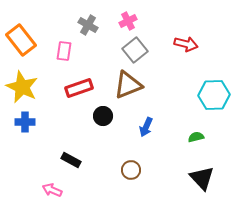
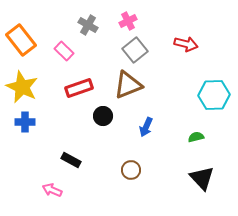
pink rectangle: rotated 54 degrees counterclockwise
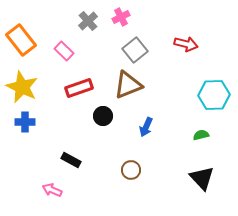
pink cross: moved 7 px left, 4 px up
gray cross: moved 4 px up; rotated 18 degrees clockwise
green semicircle: moved 5 px right, 2 px up
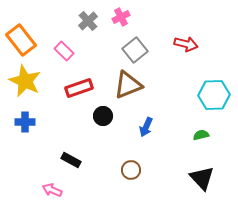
yellow star: moved 3 px right, 6 px up
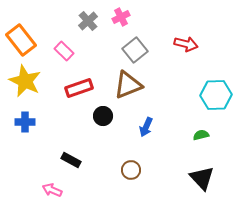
cyan hexagon: moved 2 px right
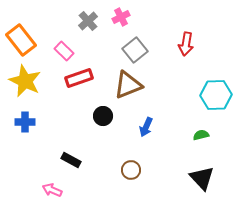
red arrow: rotated 85 degrees clockwise
red rectangle: moved 10 px up
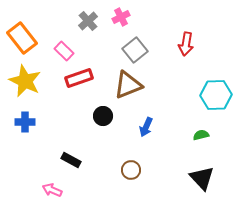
orange rectangle: moved 1 px right, 2 px up
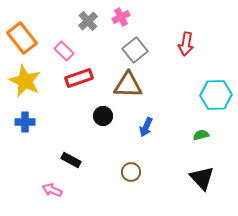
brown triangle: rotated 24 degrees clockwise
brown circle: moved 2 px down
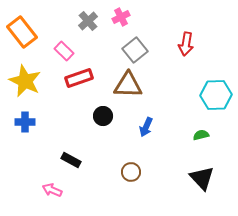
orange rectangle: moved 6 px up
